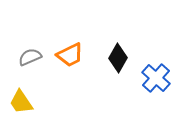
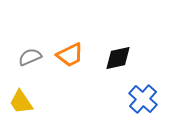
black diamond: rotated 48 degrees clockwise
blue cross: moved 13 px left, 21 px down
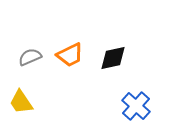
black diamond: moved 5 px left
blue cross: moved 7 px left, 7 px down
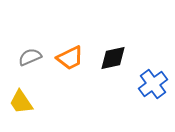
orange trapezoid: moved 3 px down
blue cross: moved 17 px right, 22 px up; rotated 12 degrees clockwise
